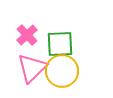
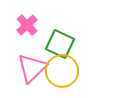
pink cross: moved 10 px up
green square: rotated 28 degrees clockwise
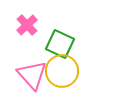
pink triangle: moved 7 px down; rotated 28 degrees counterclockwise
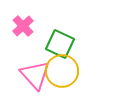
pink cross: moved 4 px left, 1 px down
pink triangle: moved 3 px right
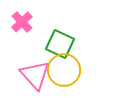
pink cross: moved 1 px left, 4 px up
yellow circle: moved 2 px right, 1 px up
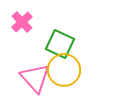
pink triangle: moved 3 px down
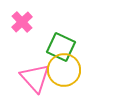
green square: moved 1 px right, 3 px down
